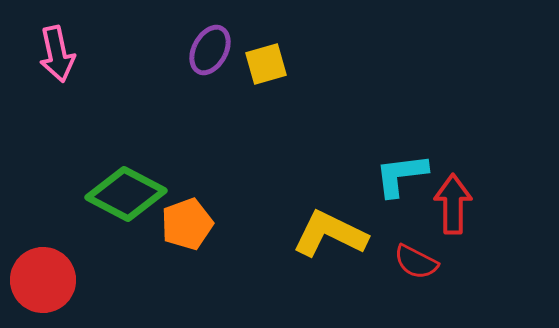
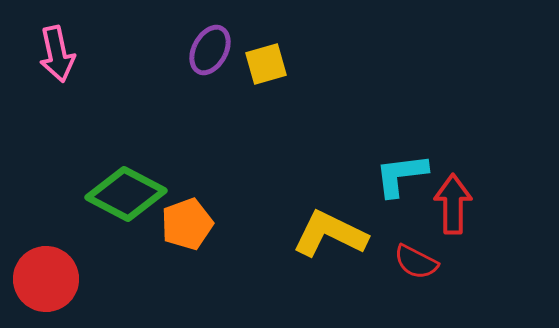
red circle: moved 3 px right, 1 px up
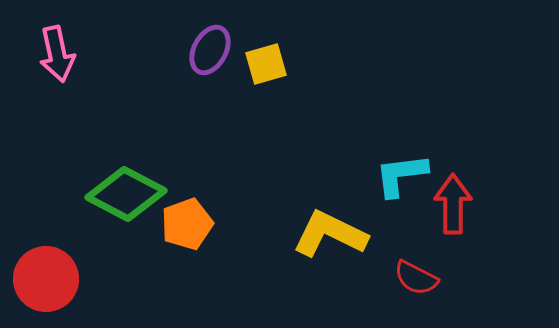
red semicircle: moved 16 px down
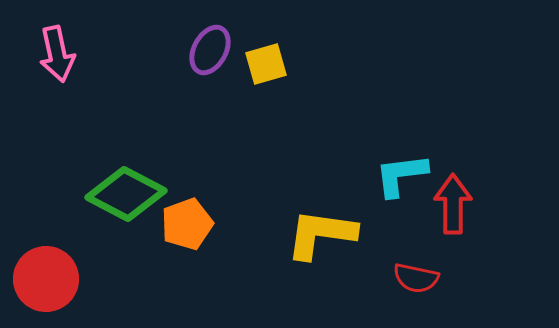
yellow L-shape: moved 9 px left; rotated 18 degrees counterclockwise
red semicircle: rotated 15 degrees counterclockwise
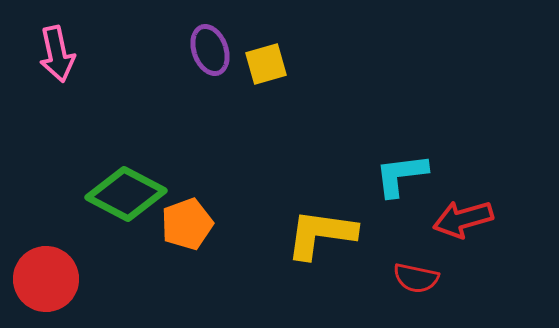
purple ellipse: rotated 48 degrees counterclockwise
red arrow: moved 10 px right, 15 px down; rotated 106 degrees counterclockwise
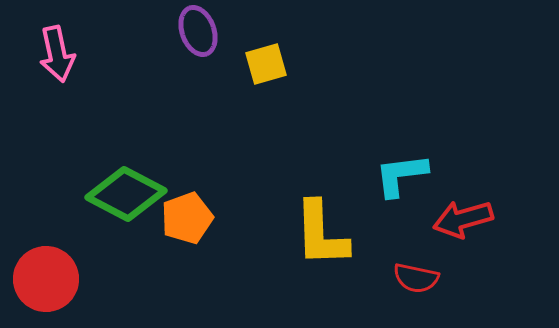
purple ellipse: moved 12 px left, 19 px up
orange pentagon: moved 6 px up
yellow L-shape: rotated 100 degrees counterclockwise
